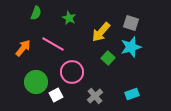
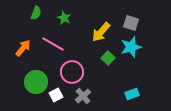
green star: moved 5 px left
gray cross: moved 12 px left
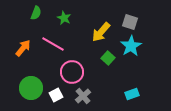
gray square: moved 1 px left, 1 px up
cyan star: moved 1 px up; rotated 15 degrees counterclockwise
green circle: moved 5 px left, 6 px down
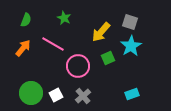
green semicircle: moved 10 px left, 7 px down
green square: rotated 24 degrees clockwise
pink circle: moved 6 px right, 6 px up
green circle: moved 5 px down
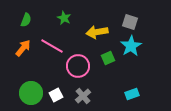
yellow arrow: moved 4 px left; rotated 40 degrees clockwise
pink line: moved 1 px left, 2 px down
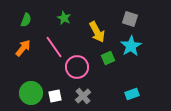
gray square: moved 3 px up
yellow arrow: rotated 110 degrees counterclockwise
pink line: moved 2 px right, 1 px down; rotated 25 degrees clockwise
pink circle: moved 1 px left, 1 px down
white square: moved 1 px left, 1 px down; rotated 16 degrees clockwise
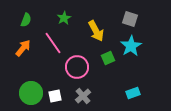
green star: rotated 16 degrees clockwise
yellow arrow: moved 1 px left, 1 px up
pink line: moved 1 px left, 4 px up
cyan rectangle: moved 1 px right, 1 px up
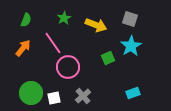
yellow arrow: moved 6 px up; rotated 40 degrees counterclockwise
pink circle: moved 9 px left
white square: moved 1 px left, 2 px down
